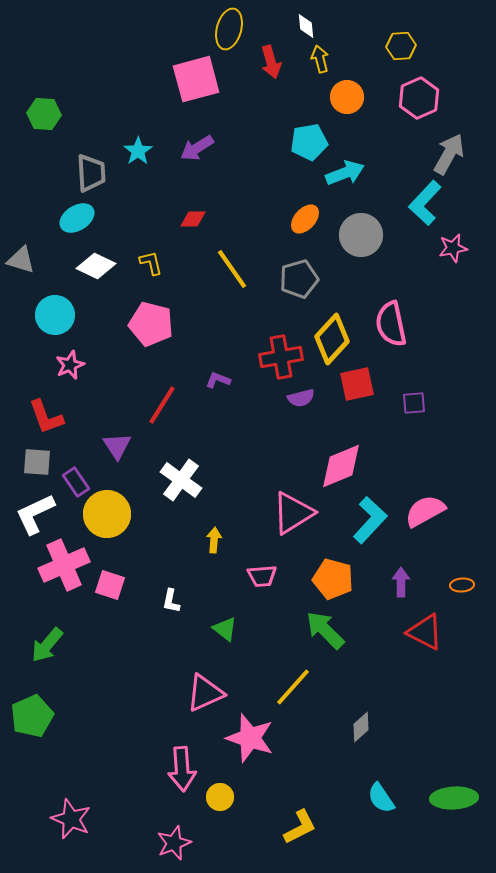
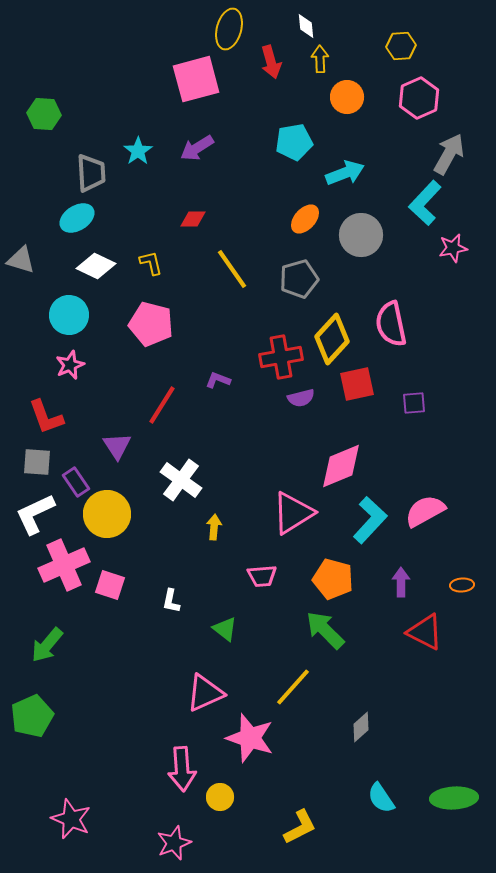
yellow arrow at (320, 59): rotated 12 degrees clockwise
cyan pentagon at (309, 142): moved 15 px left
cyan circle at (55, 315): moved 14 px right
yellow arrow at (214, 540): moved 13 px up
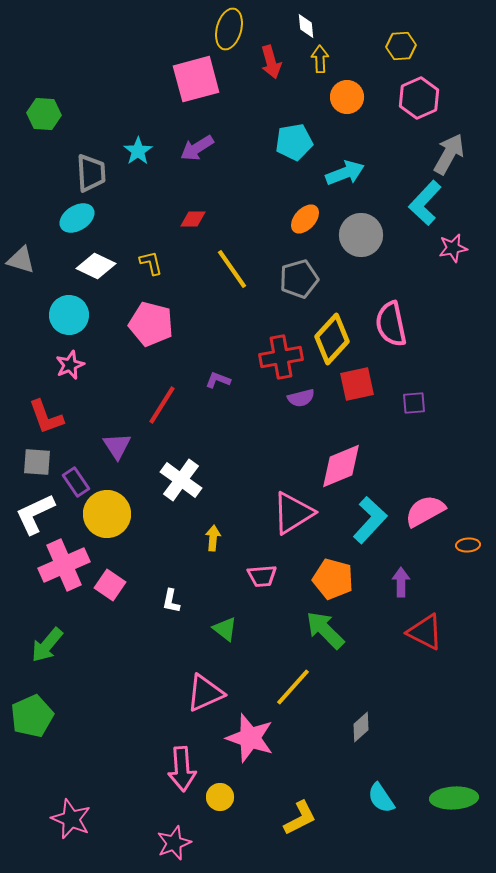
yellow arrow at (214, 527): moved 1 px left, 11 px down
pink square at (110, 585): rotated 16 degrees clockwise
orange ellipse at (462, 585): moved 6 px right, 40 px up
yellow L-shape at (300, 827): moved 9 px up
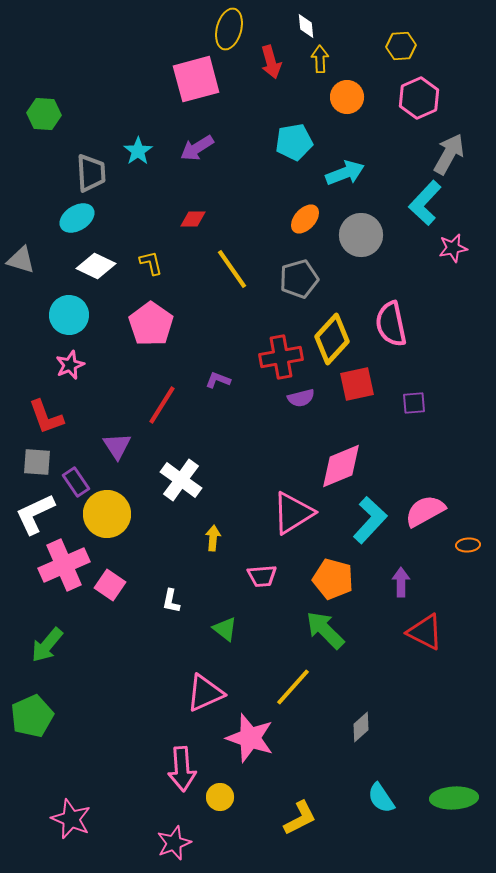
pink pentagon at (151, 324): rotated 21 degrees clockwise
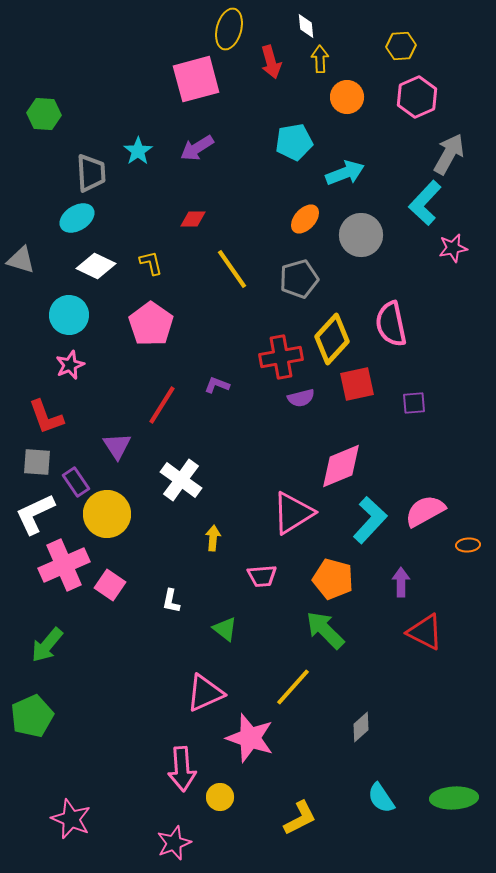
pink hexagon at (419, 98): moved 2 px left, 1 px up
purple L-shape at (218, 380): moved 1 px left, 5 px down
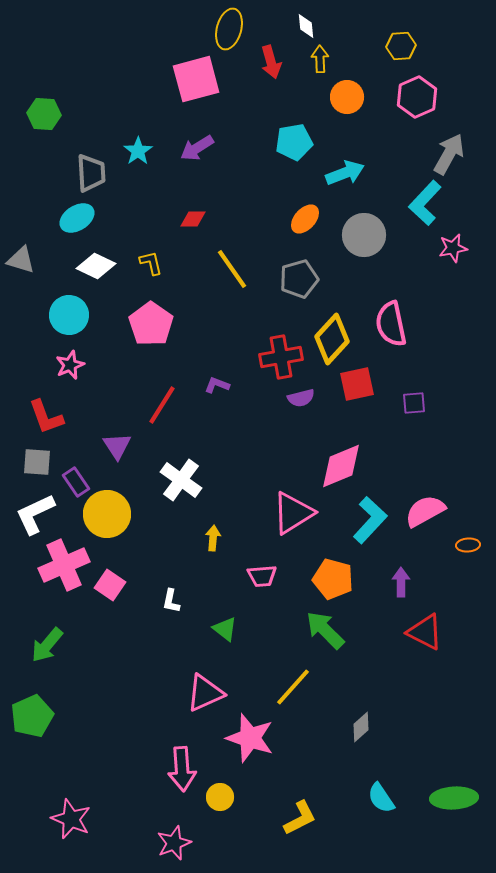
gray circle at (361, 235): moved 3 px right
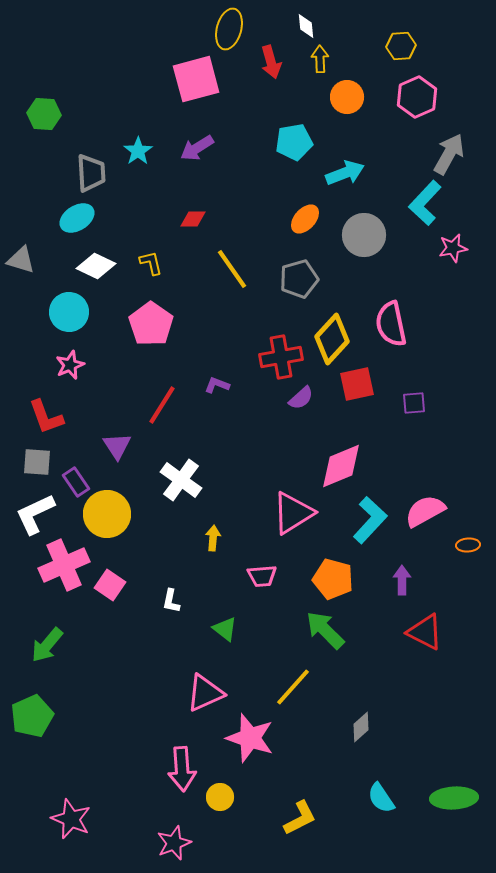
cyan circle at (69, 315): moved 3 px up
purple semicircle at (301, 398): rotated 28 degrees counterclockwise
purple arrow at (401, 582): moved 1 px right, 2 px up
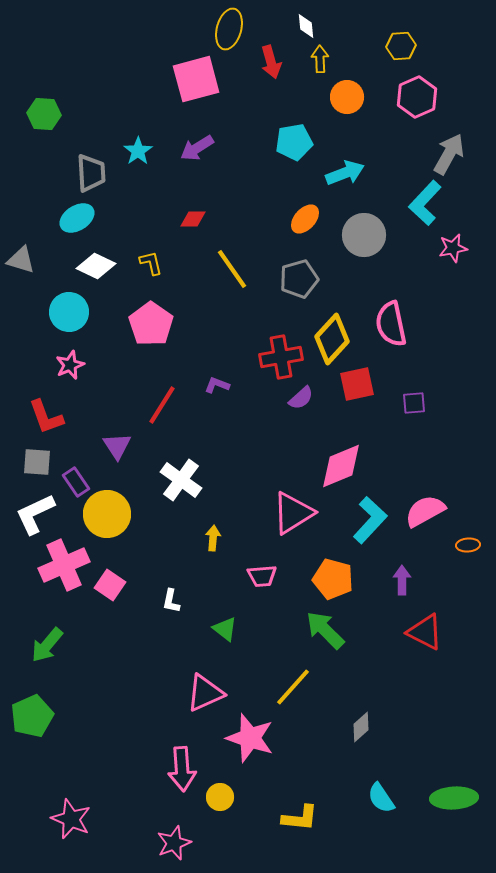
yellow L-shape at (300, 818): rotated 33 degrees clockwise
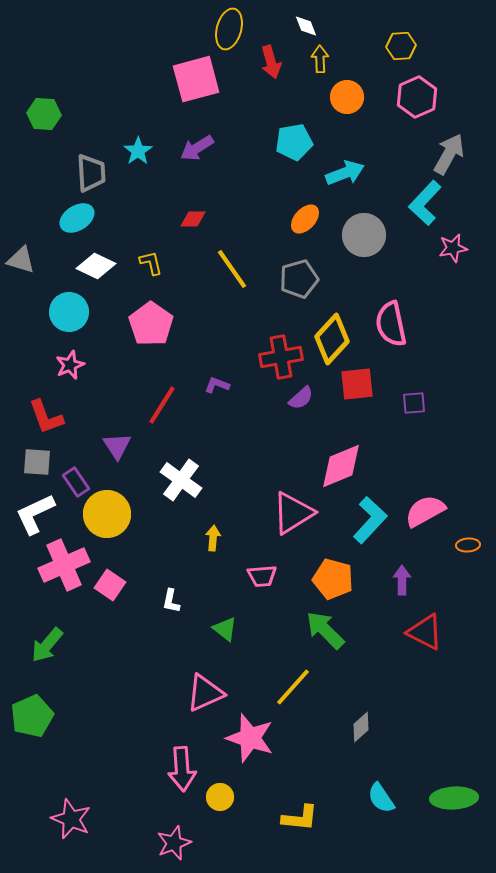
white diamond at (306, 26): rotated 15 degrees counterclockwise
red square at (357, 384): rotated 6 degrees clockwise
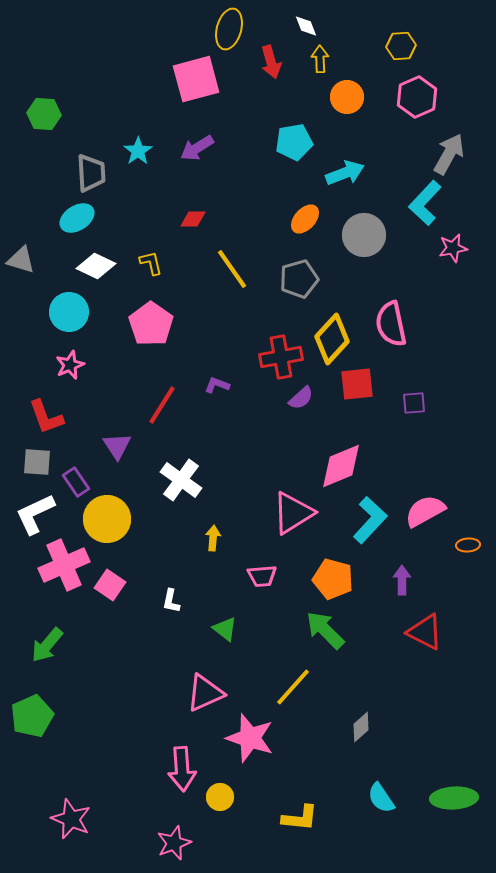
yellow circle at (107, 514): moved 5 px down
